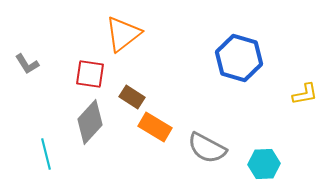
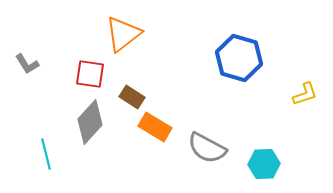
yellow L-shape: rotated 8 degrees counterclockwise
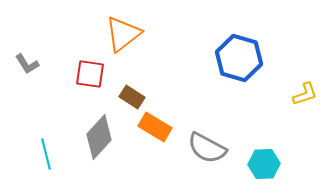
gray diamond: moved 9 px right, 15 px down
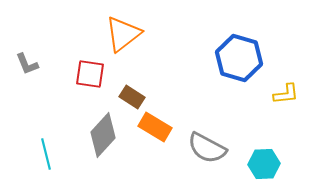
gray L-shape: rotated 10 degrees clockwise
yellow L-shape: moved 19 px left; rotated 12 degrees clockwise
gray diamond: moved 4 px right, 2 px up
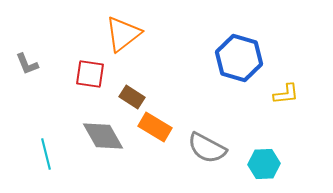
gray diamond: moved 1 px down; rotated 72 degrees counterclockwise
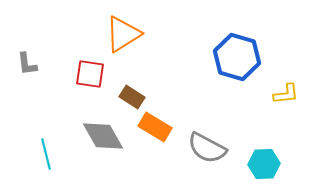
orange triangle: rotated 6 degrees clockwise
blue hexagon: moved 2 px left, 1 px up
gray L-shape: rotated 15 degrees clockwise
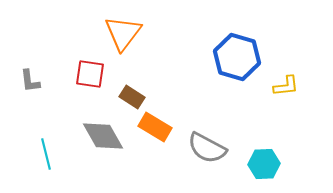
orange triangle: moved 1 px up; rotated 21 degrees counterclockwise
gray L-shape: moved 3 px right, 17 px down
yellow L-shape: moved 8 px up
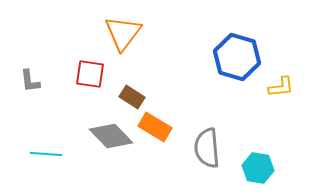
yellow L-shape: moved 5 px left, 1 px down
gray diamond: moved 8 px right; rotated 15 degrees counterclockwise
gray semicircle: rotated 57 degrees clockwise
cyan line: rotated 72 degrees counterclockwise
cyan hexagon: moved 6 px left, 4 px down; rotated 12 degrees clockwise
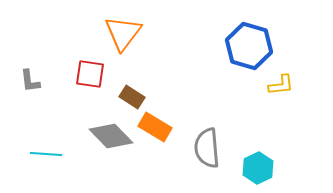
blue hexagon: moved 12 px right, 11 px up
yellow L-shape: moved 2 px up
cyan hexagon: rotated 24 degrees clockwise
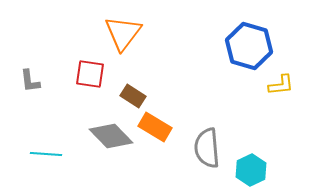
brown rectangle: moved 1 px right, 1 px up
cyan hexagon: moved 7 px left, 2 px down
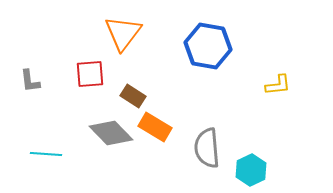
blue hexagon: moved 41 px left; rotated 6 degrees counterclockwise
red square: rotated 12 degrees counterclockwise
yellow L-shape: moved 3 px left
gray diamond: moved 3 px up
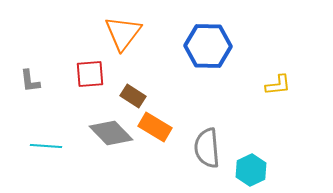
blue hexagon: rotated 9 degrees counterclockwise
cyan line: moved 8 px up
